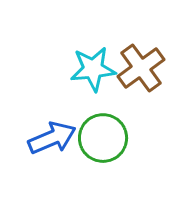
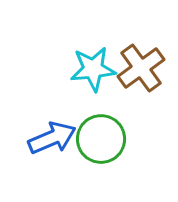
green circle: moved 2 px left, 1 px down
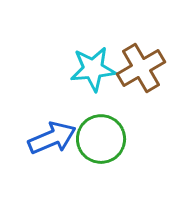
brown cross: rotated 6 degrees clockwise
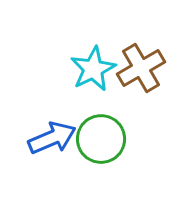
cyan star: rotated 21 degrees counterclockwise
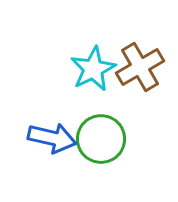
brown cross: moved 1 px left, 1 px up
blue arrow: rotated 36 degrees clockwise
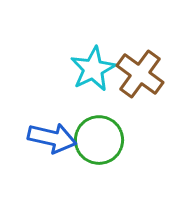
brown cross: moved 7 px down; rotated 24 degrees counterclockwise
green circle: moved 2 px left, 1 px down
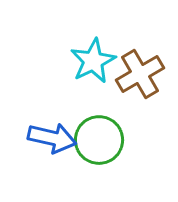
cyan star: moved 8 px up
brown cross: rotated 24 degrees clockwise
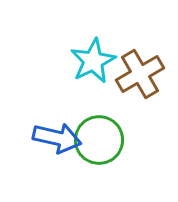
blue arrow: moved 5 px right
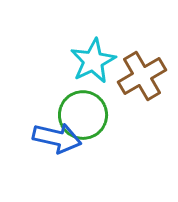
brown cross: moved 2 px right, 2 px down
green circle: moved 16 px left, 25 px up
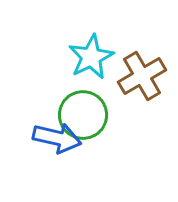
cyan star: moved 2 px left, 4 px up
